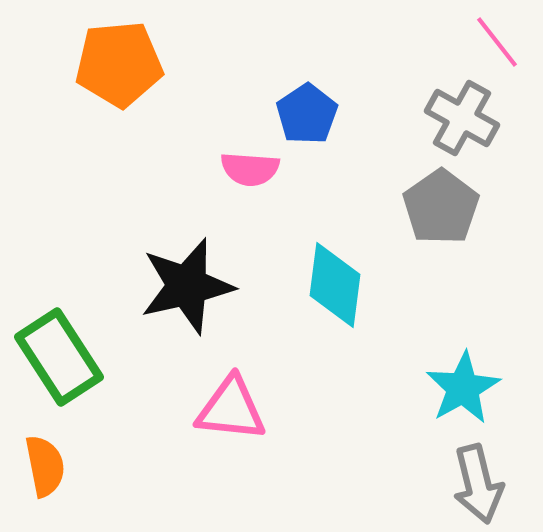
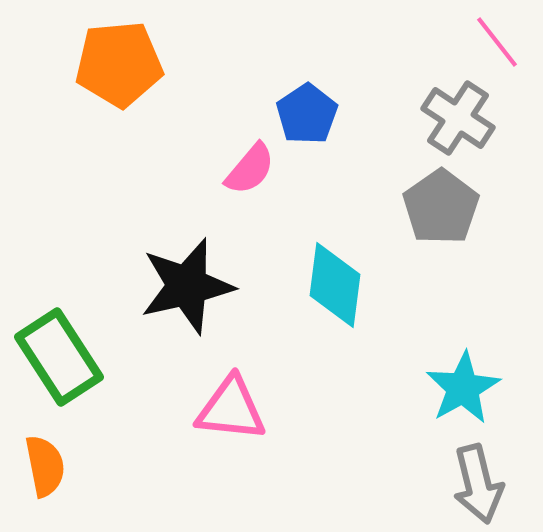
gray cross: moved 4 px left; rotated 4 degrees clockwise
pink semicircle: rotated 54 degrees counterclockwise
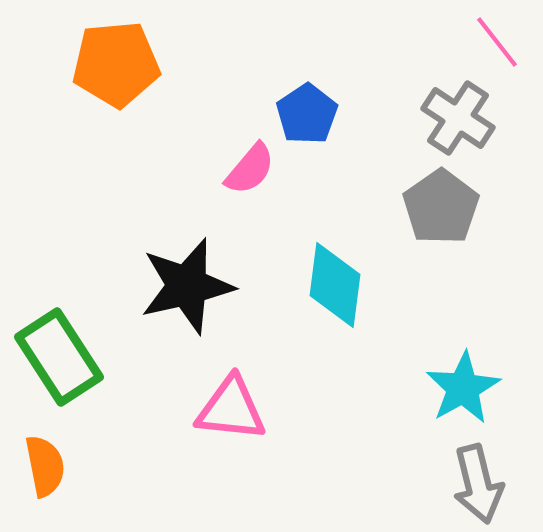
orange pentagon: moved 3 px left
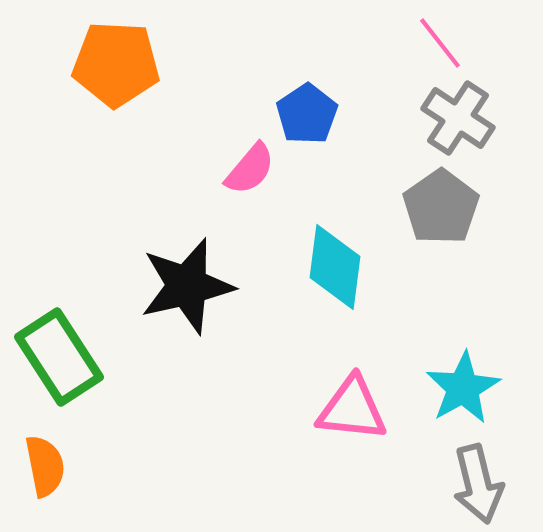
pink line: moved 57 px left, 1 px down
orange pentagon: rotated 8 degrees clockwise
cyan diamond: moved 18 px up
pink triangle: moved 121 px right
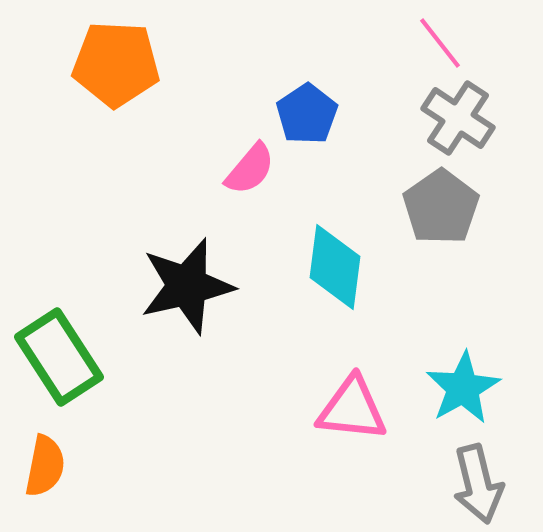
orange semicircle: rotated 22 degrees clockwise
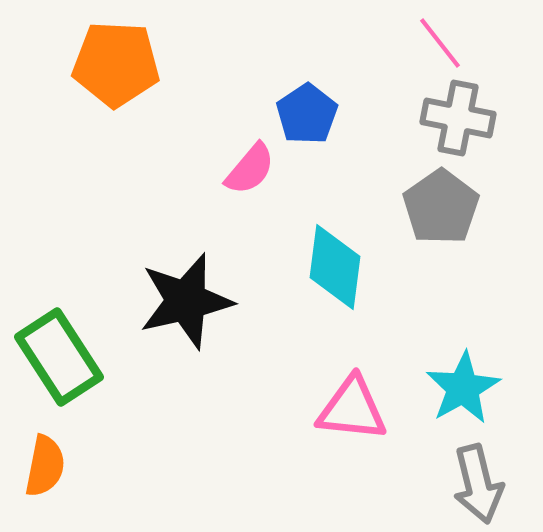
gray cross: rotated 22 degrees counterclockwise
black star: moved 1 px left, 15 px down
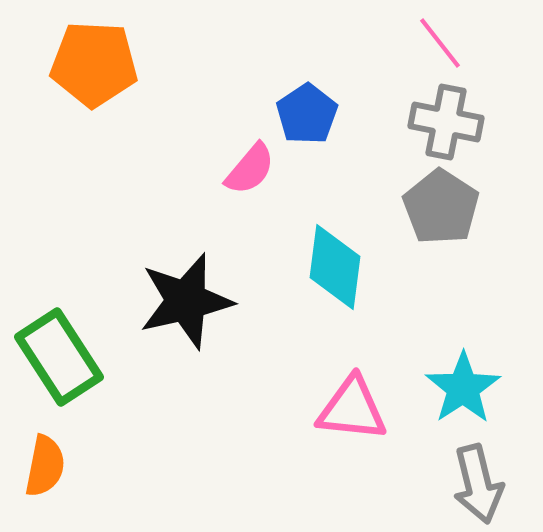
orange pentagon: moved 22 px left
gray cross: moved 12 px left, 4 px down
gray pentagon: rotated 4 degrees counterclockwise
cyan star: rotated 4 degrees counterclockwise
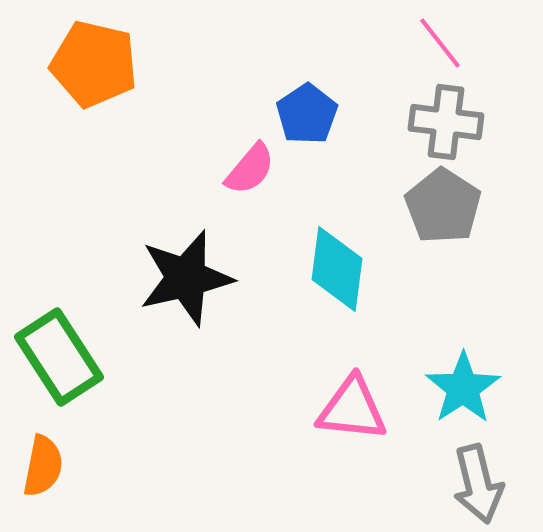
orange pentagon: rotated 10 degrees clockwise
gray cross: rotated 4 degrees counterclockwise
gray pentagon: moved 2 px right, 1 px up
cyan diamond: moved 2 px right, 2 px down
black star: moved 23 px up
orange semicircle: moved 2 px left
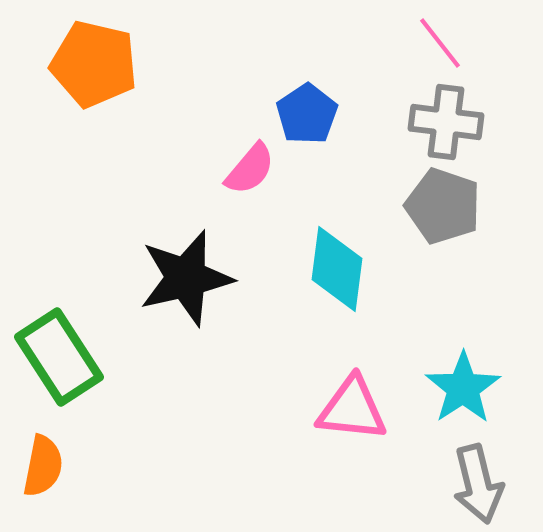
gray pentagon: rotated 14 degrees counterclockwise
